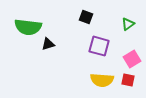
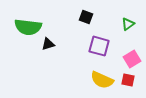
yellow semicircle: rotated 20 degrees clockwise
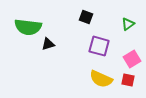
yellow semicircle: moved 1 px left, 1 px up
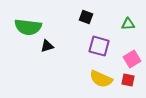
green triangle: rotated 32 degrees clockwise
black triangle: moved 1 px left, 2 px down
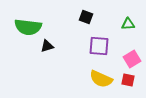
purple square: rotated 10 degrees counterclockwise
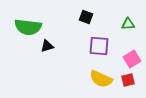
red square: rotated 24 degrees counterclockwise
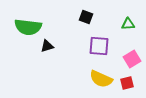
red square: moved 1 px left, 3 px down
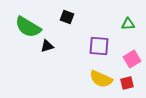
black square: moved 19 px left
green semicircle: rotated 24 degrees clockwise
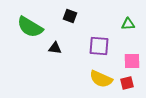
black square: moved 3 px right, 1 px up
green semicircle: moved 2 px right
black triangle: moved 8 px right, 2 px down; rotated 24 degrees clockwise
pink square: moved 2 px down; rotated 30 degrees clockwise
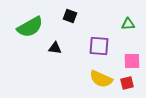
green semicircle: rotated 60 degrees counterclockwise
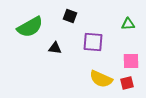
purple square: moved 6 px left, 4 px up
pink square: moved 1 px left
